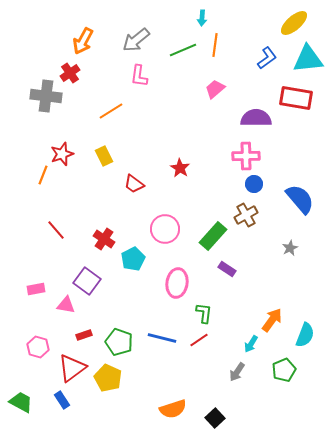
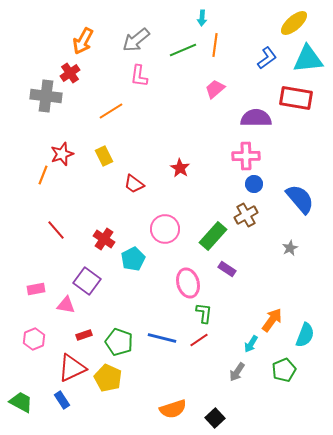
pink ellipse at (177, 283): moved 11 px right; rotated 24 degrees counterclockwise
pink hexagon at (38, 347): moved 4 px left, 8 px up; rotated 20 degrees clockwise
red triangle at (72, 368): rotated 12 degrees clockwise
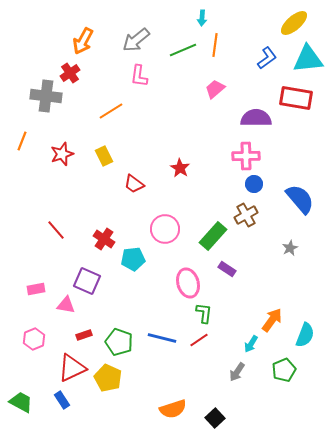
orange line at (43, 175): moved 21 px left, 34 px up
cyan pentagon at (133, 259): rotated 20 degrees clockwise
purple square at (87, 281): rotated 12 degrees counterclockwise
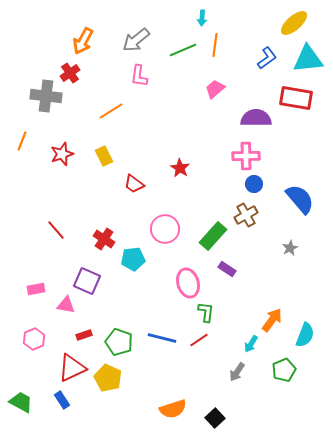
green L-shape at (204, 313): moved 2 px right, 1 px up
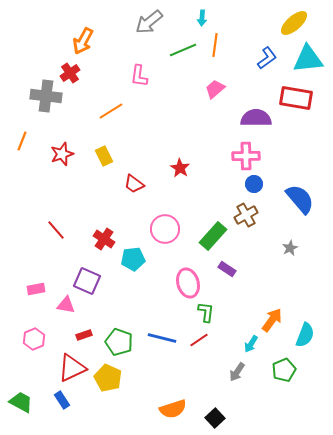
gray arrow at (136, 40): moved 13 px right, 18 px up
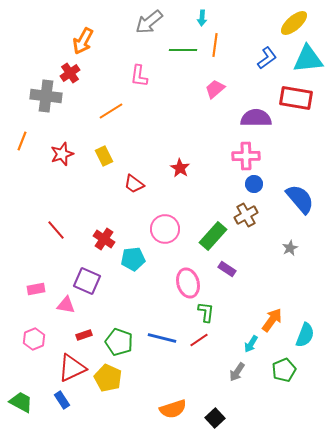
green line at (183, 50): rotated 24 degrees clockwise
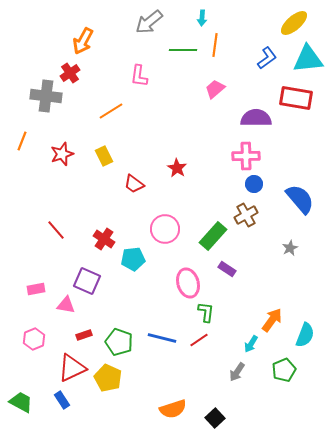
red star at (180, 168): moved 3 px left
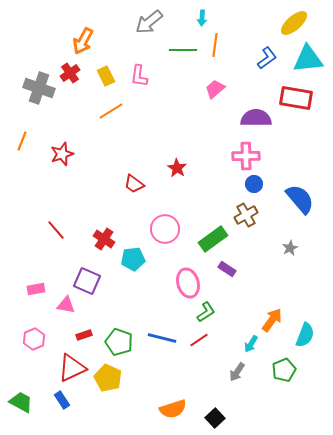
gray cross at (46, 96): moved 7 px left, 8 px up; rotated 12 degrees clockwise
yellow rectangle at (104, 156): moved 2 px right, 80 px up
green rectangle at (213, 236): moved 3 px down; rotated 12 degrees clockwise
green L-shape at (206, 312): rotated 50 degrees clockwise
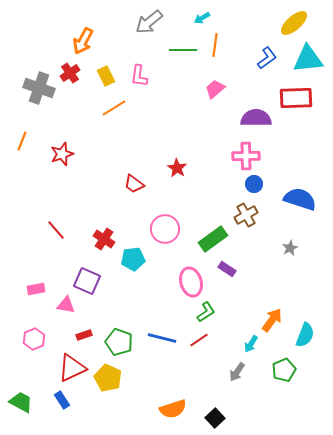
cyan arrow at (202, 18): rotated 56 degrees clockwise
red rectangle at (296, 98): rotated 12 degrees counterclockwise
orange line at (111, 111): moved 3 px right, 3 px up
blue semicircle at (300, 199): rotated 32 degrees counterclockwise
pink ellipse at (188, 283): moved 3 px right, 1 px up
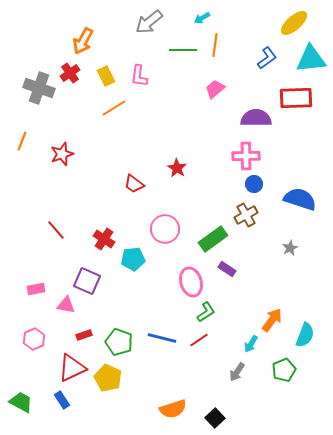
cyan triangle at (308, 59): moved 3 px right
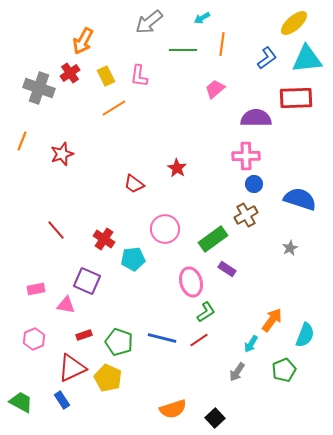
orange line at (215, 45): moved 7 px right, 1 px up
cyan triangle at (311, 59): moved 4 px left
